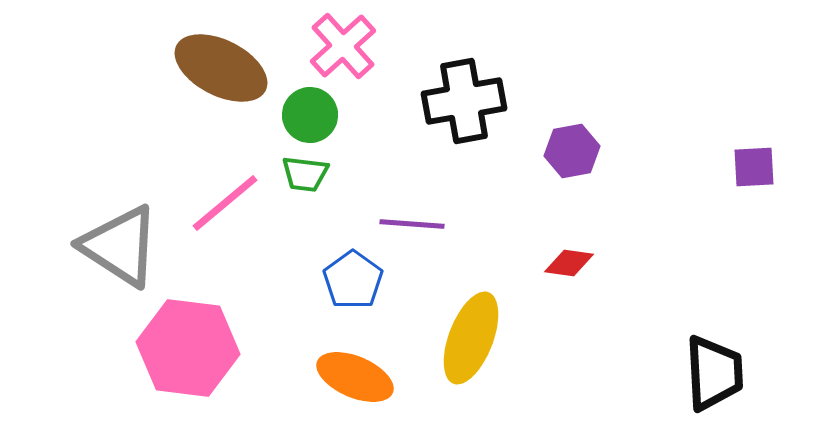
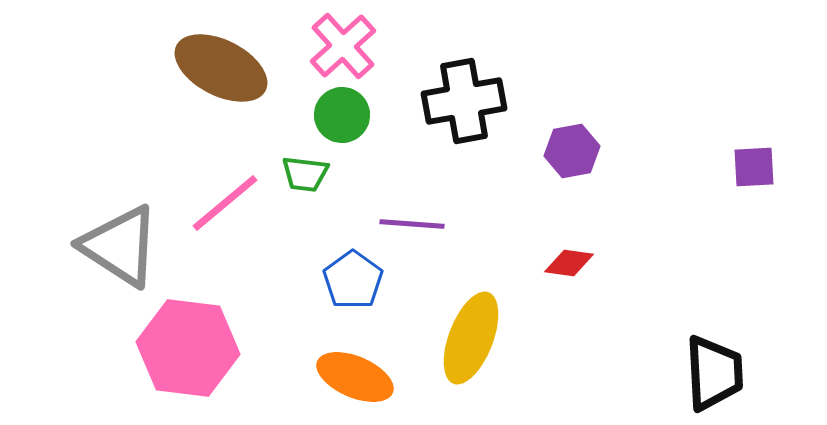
green circle: moved 32 px right
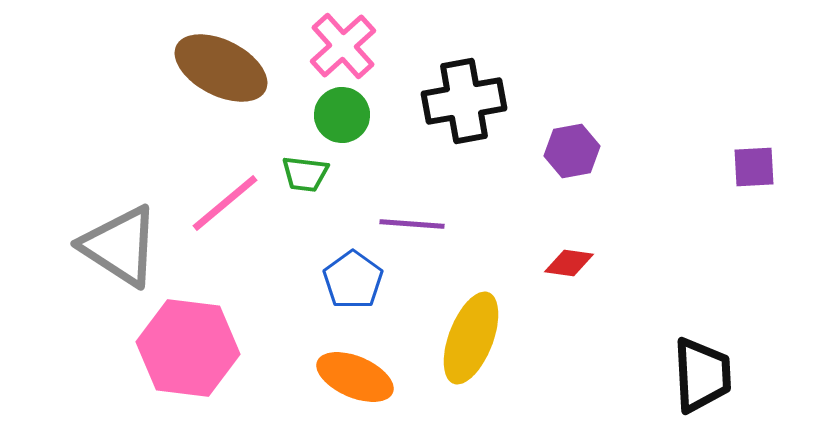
black trapezoid: moved 12 px left, 2 px down
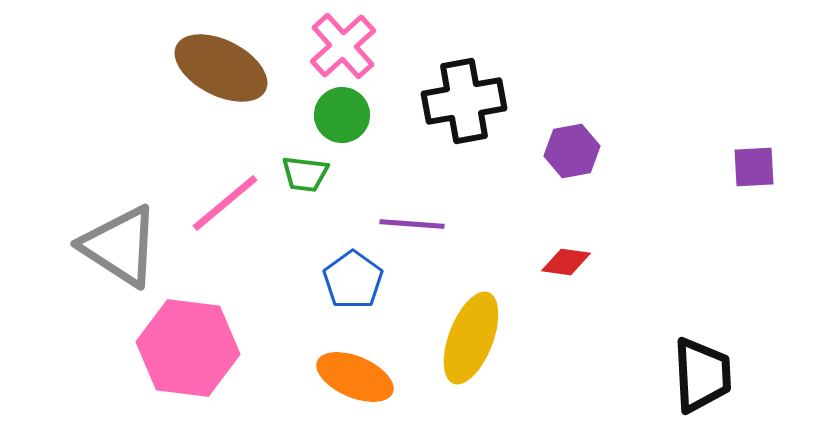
red diamond: moved 3 px left, 1 px up
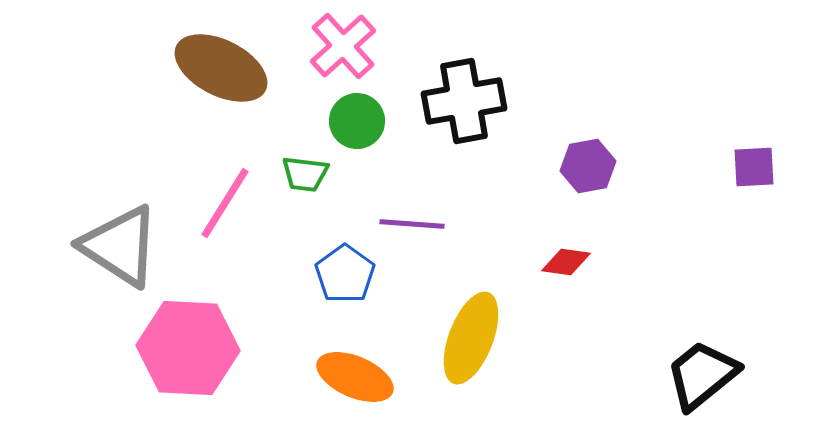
green circle: moved 15 px right, 6 px down
purple hexagon: moved 16 px right, 15 px down
pink line: rotated 18 degrees counterclockwise
blue pentagon: moved 8 px left, 6 px up
pink hexagon: rotated 4 degrees counterclockwise
black trapezoid: rotated 126 degrees counterclockwise
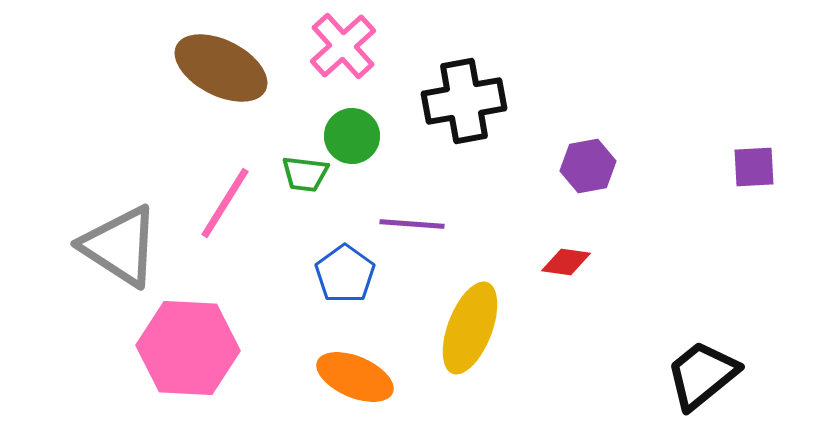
green circle: moved 5 px left, 15 px down
yellow ellipse: moved 1 px left, 10 px up
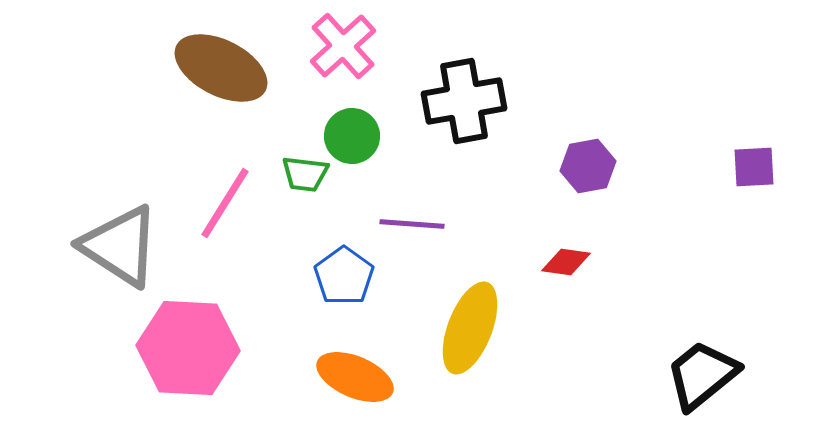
blue pentagon: moved 1 px left, 2 px down
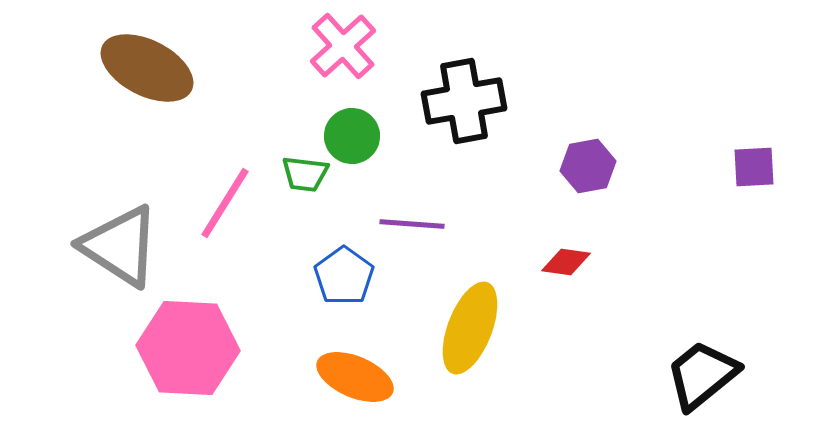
brown ellipse: moved 74 px left
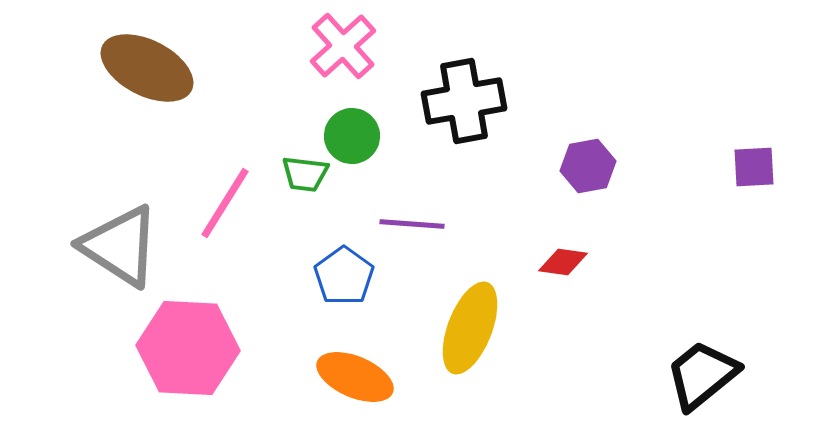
red diamond: moved 3 px left
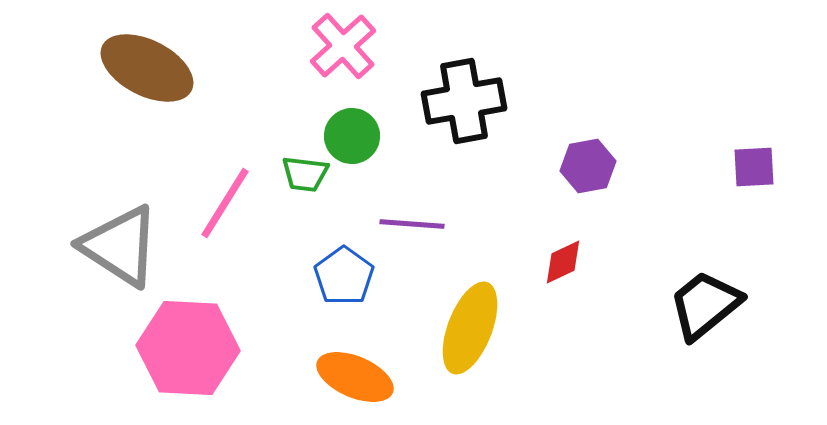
red diamond: rotated 33 degrees counterclockwise
black trapezoid: moved 3 px right, 70 px up
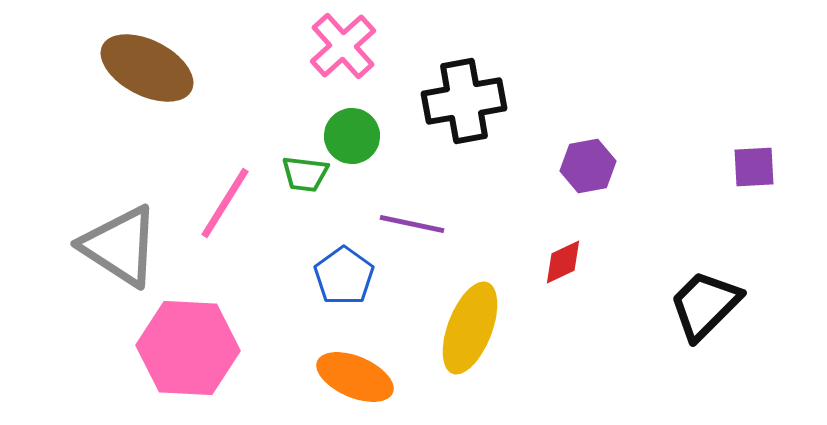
purple line: rotated 8 degrees clockwise
black trapezoid: rotated 6 degrees counterclockwise
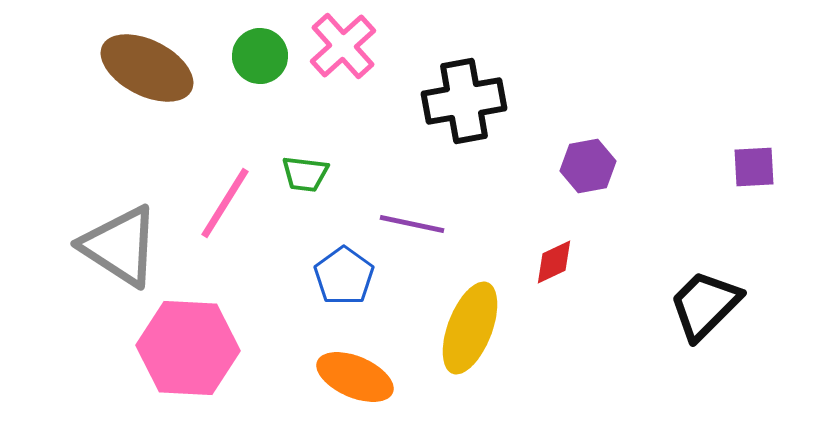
green circle: moved 92 px left, 80 px up
red diamond: moved 9 px left
